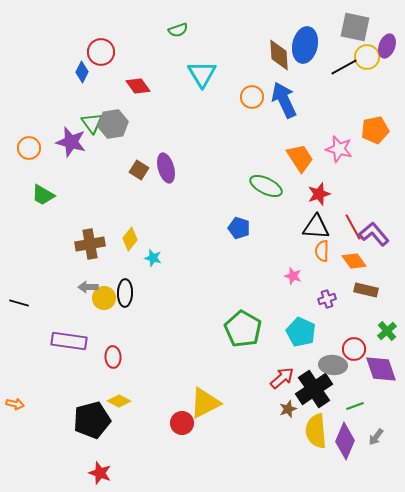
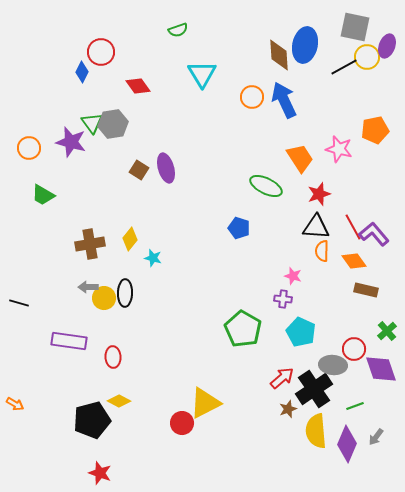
purple cross at (327, 299): moved 44 px left; rotated 24 degrees clockwise
orange arrow at (15, 404): rotated 18 degrees clockwise
purple diamond at (345, 441): moved 2 px right, 3 px down
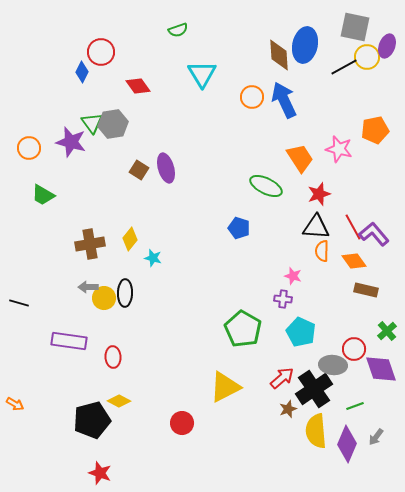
yellow triangle at (205, 403): moved 20 px right, 16 px up
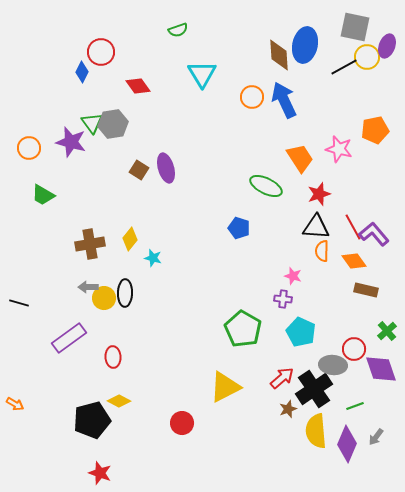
purple rectangle at (69, 341): moved 3 px up; rotated 44 degrees counterclockwise
